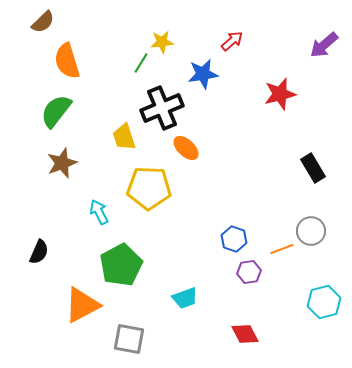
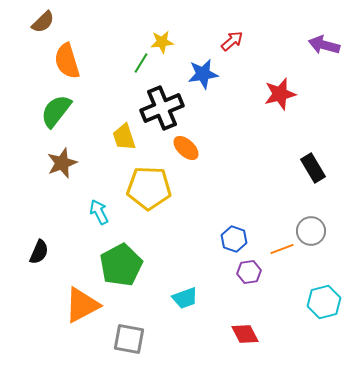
purple arrow: rotated 56 degrees clockwise
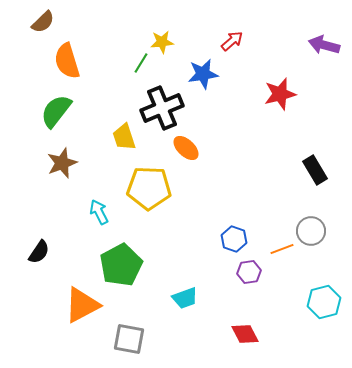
black rectangle: moved 2 px right, 2 px down
black semicircle: rotated 10 degrees clockwise
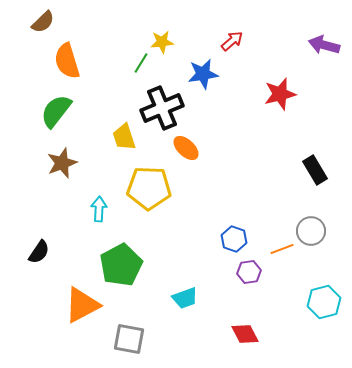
cyan arrow: moved 3 px up; rotated 30 degrees clockwise
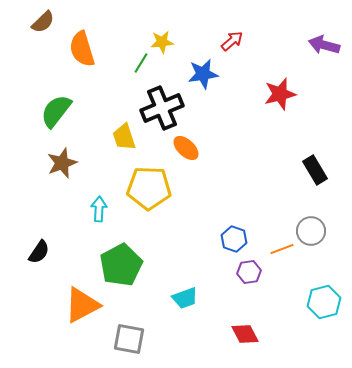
orange semicircle: moved 15 px right, 12 px up
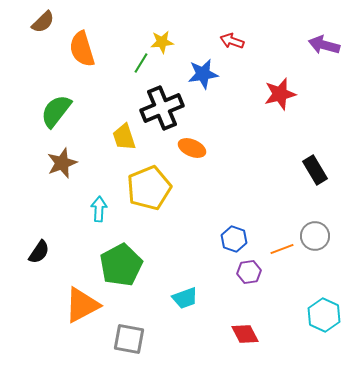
red arrow: rotated 120 degrees counterclockwise
orange ellipse: moved 6 px right; rotated 20 degrees counterclockwise
yellow pentagon: rotated 24 degrees counterclockwise
gray circle: moved 4 px right, 5 px down
cyan hexagon: moved 13 px down; rotated 20 degrees counterclockwise
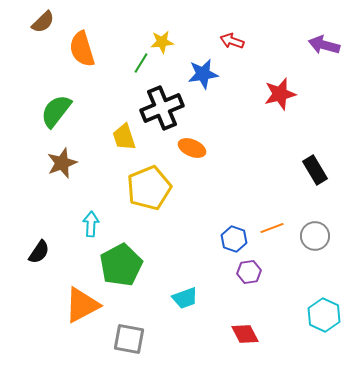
cyan arrow: moved 8 px left, 15 px down
orange line: moved 10 px left, 21 px up
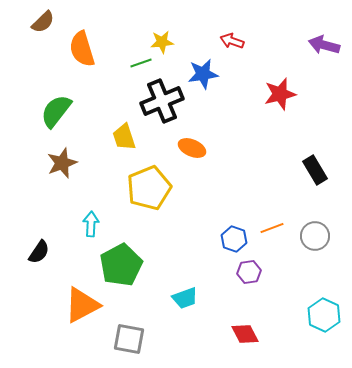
green line: rotated 40 degrees clockwise
black cross: moved 7 px up
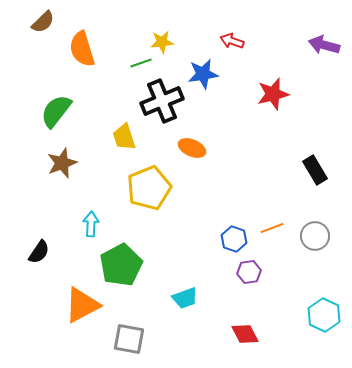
red star: moved 7 px left
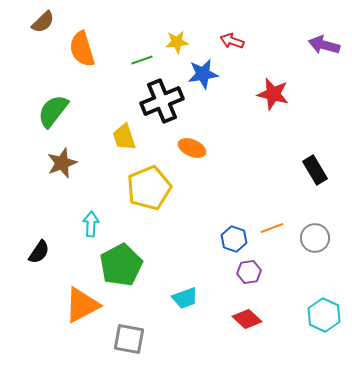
yellow star: moved 15 px right
green line: moved 1 px right, 3 px up
red star: rotated 28 degrees clockwise
green semicircle: moved 3 px left
gray circle: moved 2 px down
red diamond: moved 2 px right, 15 px up; rotated 20 degrees counterclockwise
